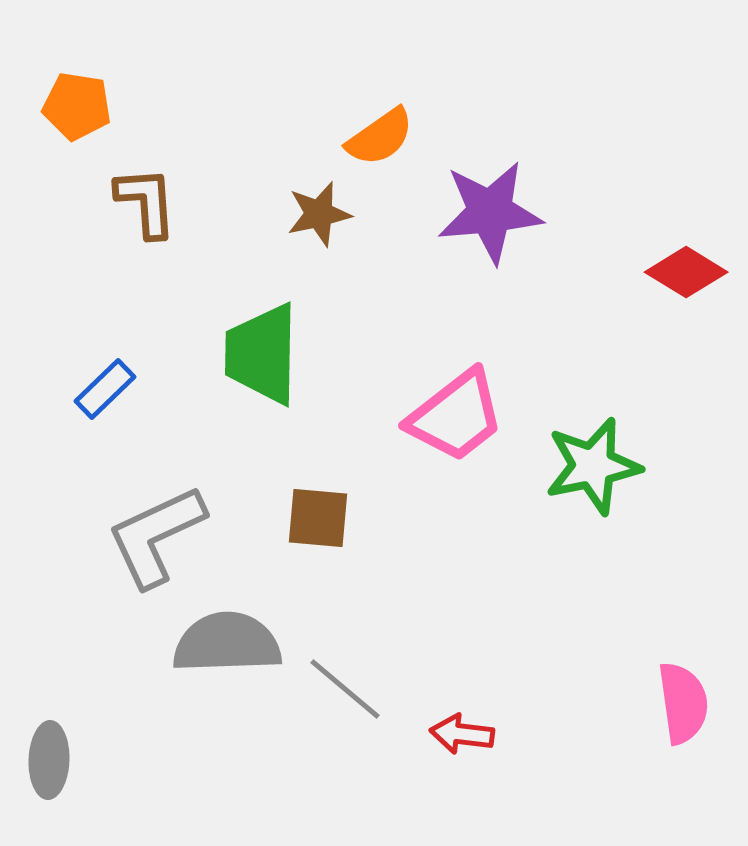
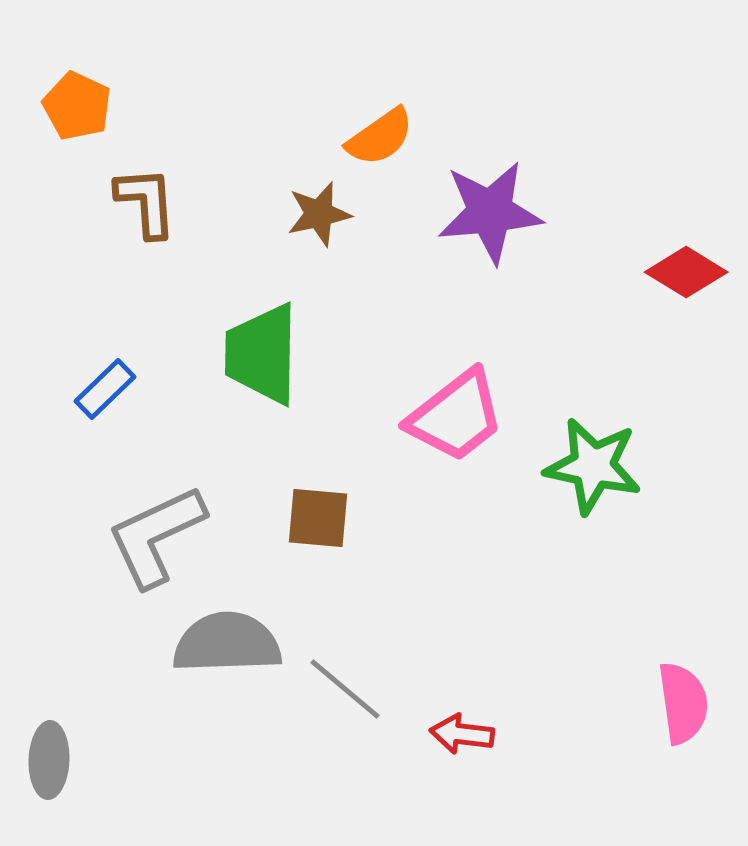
orange pentagon: rotated 16 degrees clockwise
green star: rotated 24 degrees clockwise
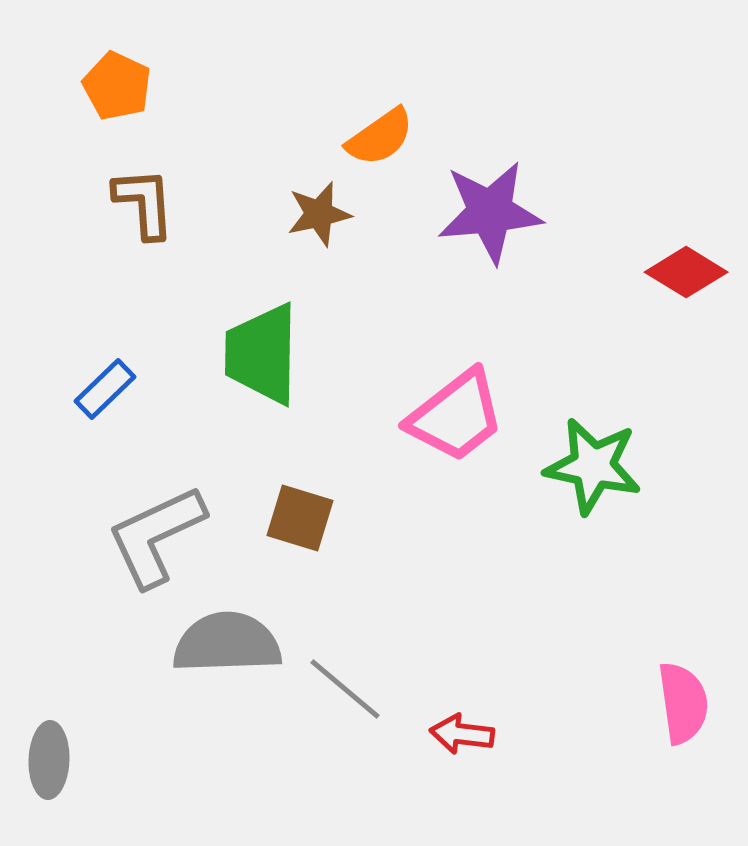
orange pentagon: moved 40 px right, 20 px up
brown L-shape: moved 2 px left, 1 px down
brown square: moved 18 px left; rotated 12 degrees clockwise
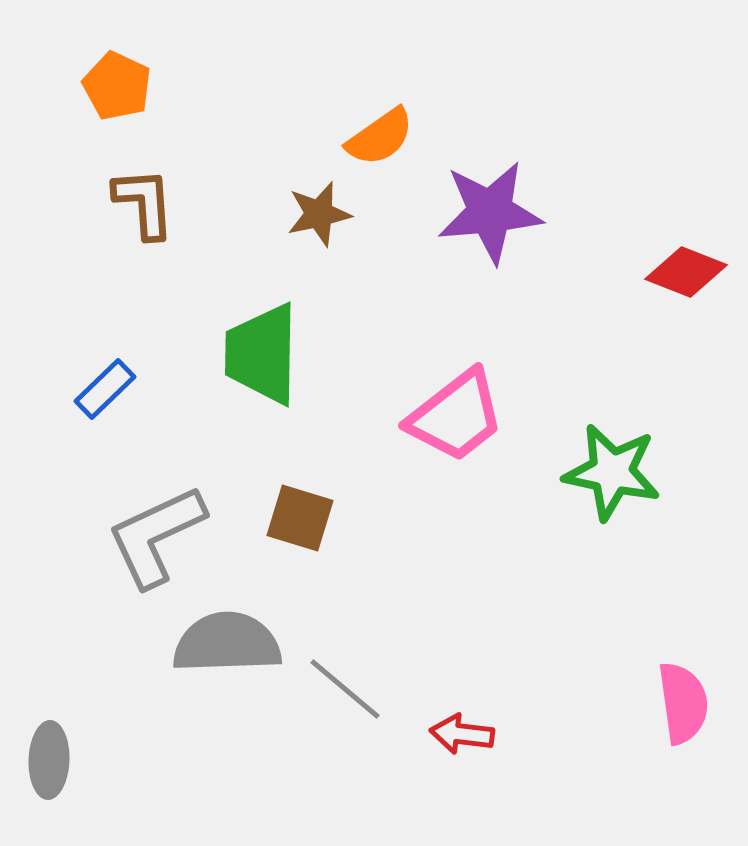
red diamond: rotated 10 degrees counterclockwise
green star: moved 19 px right, 6 px down
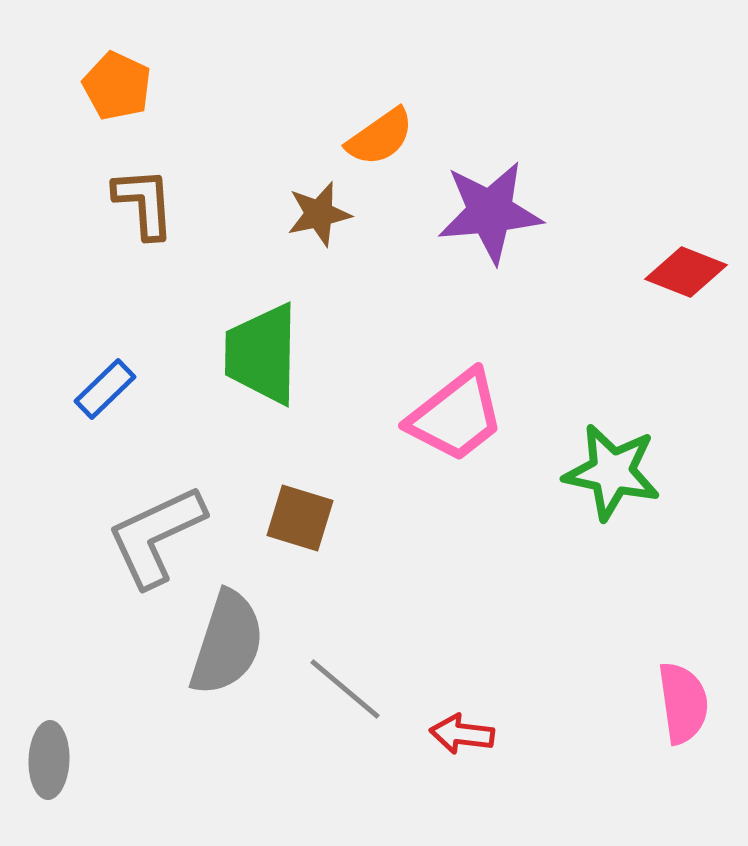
gray semicircle: rotated 110 degrees clockwise
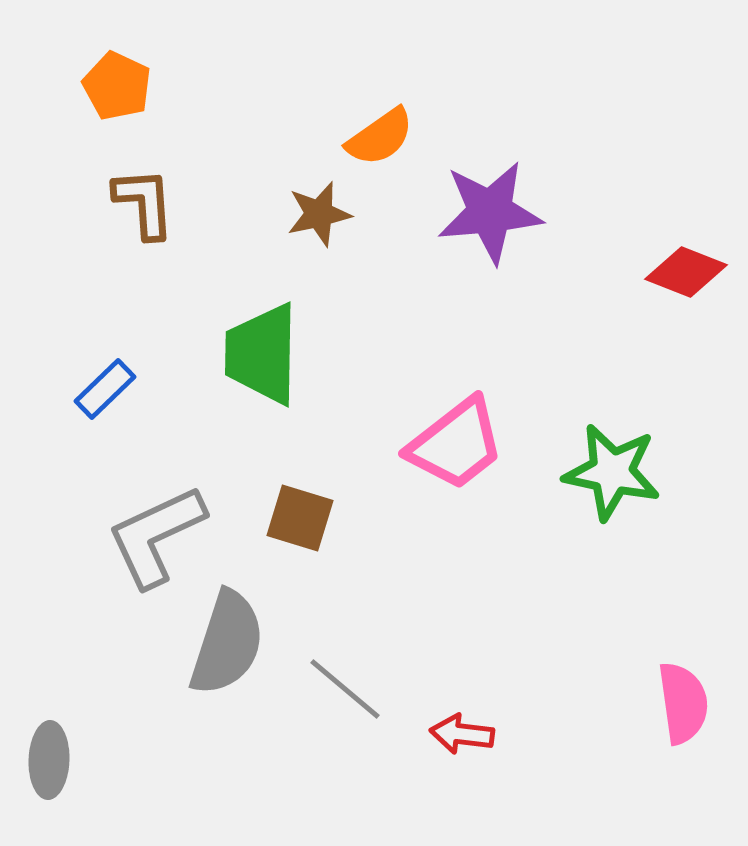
pink trapezoid: moved 28 px down
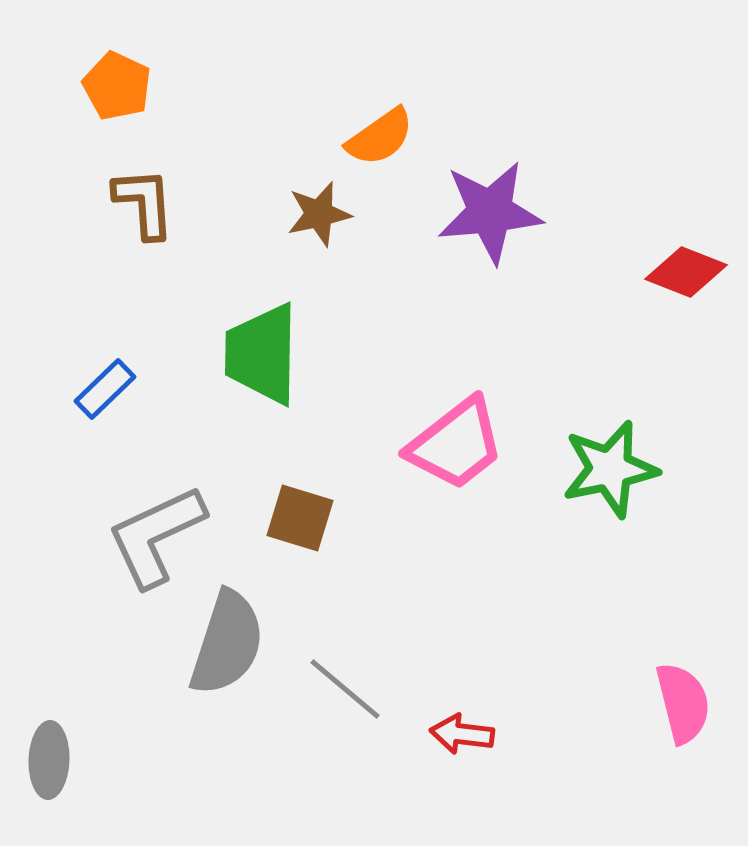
green star: moved 2 px left, 3 px up; rotated 24 degrees counterclockwise
pink semicircle: rotated 6 degrees counterclockwise
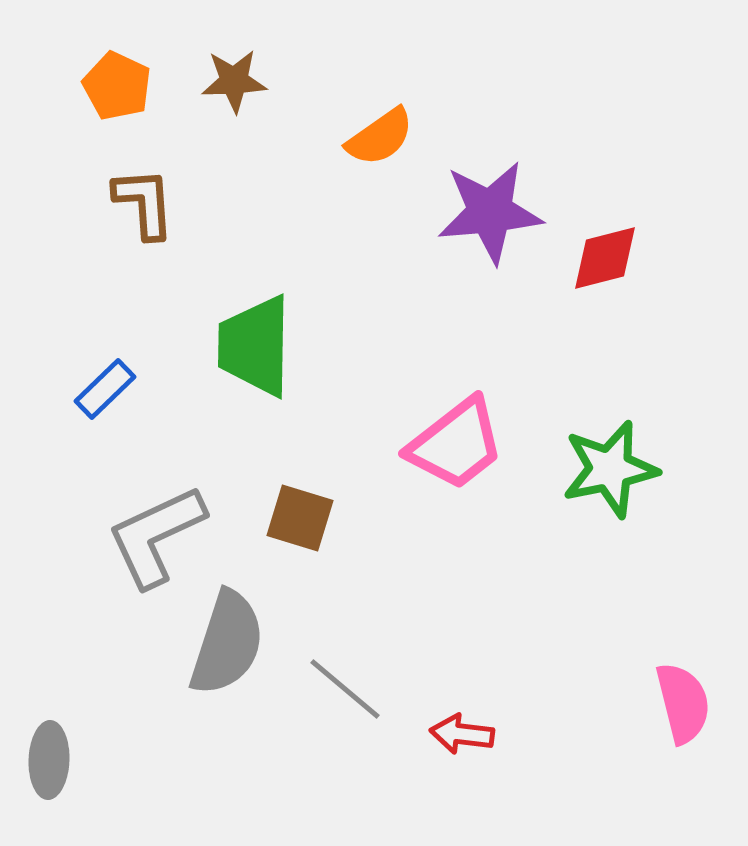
brown star: moved 85 px left, 133 px up; rotated 10 degrees clockwise
red diamond: moved 81 px left, 14 px up; rotated 36 degrees counterclockwise
green trapezoid: moved 7 px left, 8 px up
